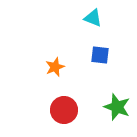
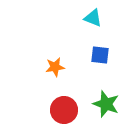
orange star: rotated 12 degrees clockwise
green star: moved 11 px left, 3 px up
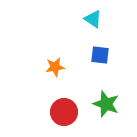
cyan triangle: moved 1 px down; rotated 12 degrees clockwise
red circle: moved 2 px down
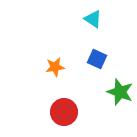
blue square: moved 3 px left, 4 px down; rotated 18 degrees clockwise
green star: moved 14 px right, 12 px up
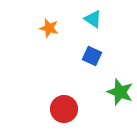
blue square: moved 5 px left, 3 px up
orange star: moved 6 px left, 39 px up; rotated 24 degrees clockwise
red circle: moved 3 px up
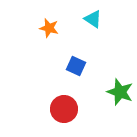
blue square: moved 16 px left, 10 px down
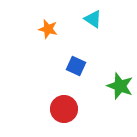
orange star: moved 1 px left, 1 px down
green star: moved 6 px up
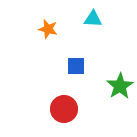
cyan triangle: rotated 30 degrees counterclockwise
blue square: rotated 24 degrees counterclockwise
green star: rotated 20 degrees clockwise
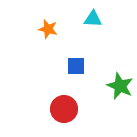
green star: rotated 16 degrees counterclockwise
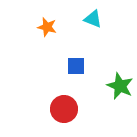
cyan triangle: rotated 18 degrees clockwise
orange star: moved 1 px left, 2 px up
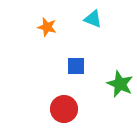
green star: moved 2 px up
